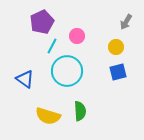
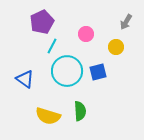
pink circle: moved 9 px right, 2 px up
blue square: moved 20 px left
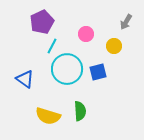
yellow circle: moved 2 px left, 1 px up
cyan circle: moved 2 px up
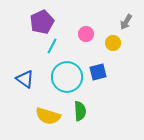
yellow circle: moved 1 px left, 3 px up
cyan circle: moved 8 px down
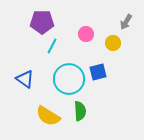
purple pentagon: rotated 25 degrees clockwise
cyan circle: moved 2 px right, 2 px down
yellow semicircle: rotated 15 degrees clockwise
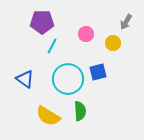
cyan circle: moved 1 px left
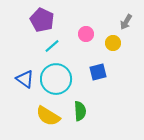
purple pentagon: moved 2 px up; rotated 25 degrees clockwise
cyan line: rotated 21 degrees clockwise
cyan circle: moved 12 px left
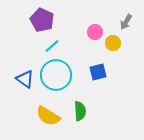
pink circle: moved 9 px right, 2 px up
cyan circle: moved 4 px up
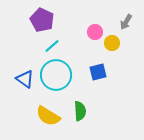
yellow circle: moved 1 px left
